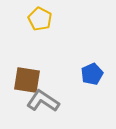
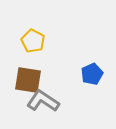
yellow pentagon: moved 7 px left, 22 px down
brown square: moved 1 px right
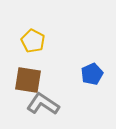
gray L-shape: moved 3 px down
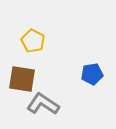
blue pentagon: rotated 15 degrees clockwise
brown square: moved 6 px left, 1 px up
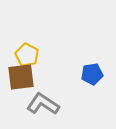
yellow pentagon: moved 6 px left, 14 px down
brown square: moved 1 px left, 2 px up; rotated 16 degrees counterclockwise
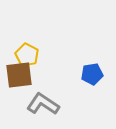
brown square: moved 2 px left, 2 px up
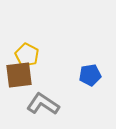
blue pentagon: moved 2 px left, 1 px down
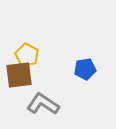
blue pentagon: moved 5 px left, 6 px up
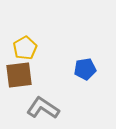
yellow pentagon: moved 2 px left, 7 px up; rotated 15 degrees clockwise
gray L-shape: moved 4 px down
